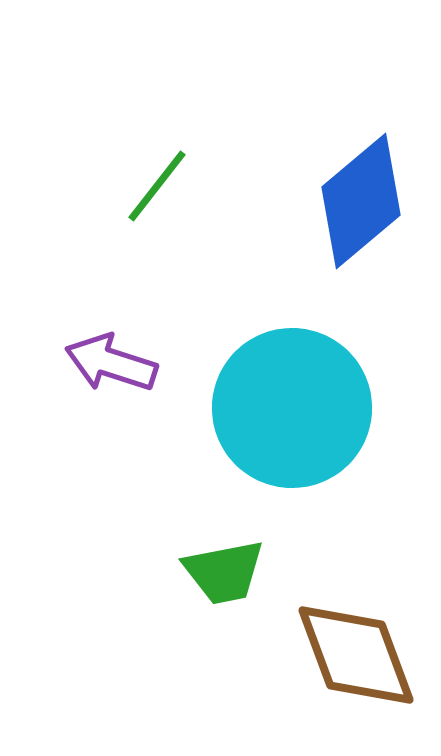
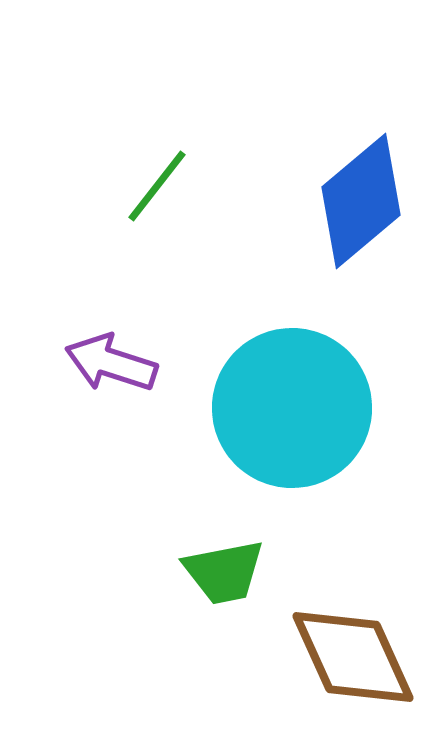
brown diamond: moved 3 px left, 2 px down; rotated 4 degrees counterclockwise
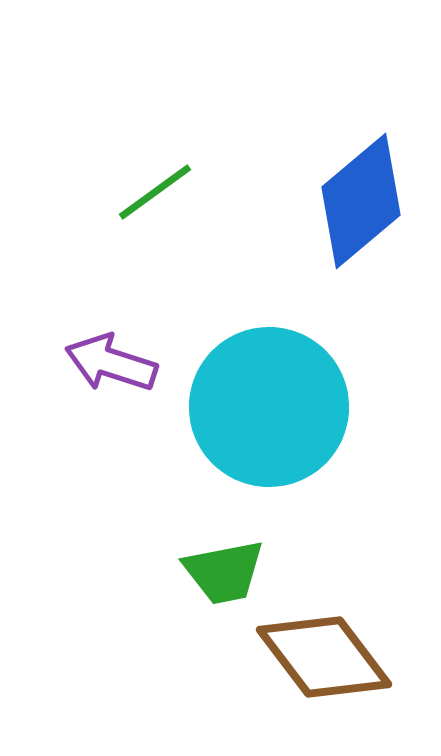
green line: moved 2 px left, 6 px down; rotated 16 degrees clockwise
cyan circle: moved 23 px left, 1 px up
brown diamond: moved 29 px left; rotated 13 degrees counterclockwise
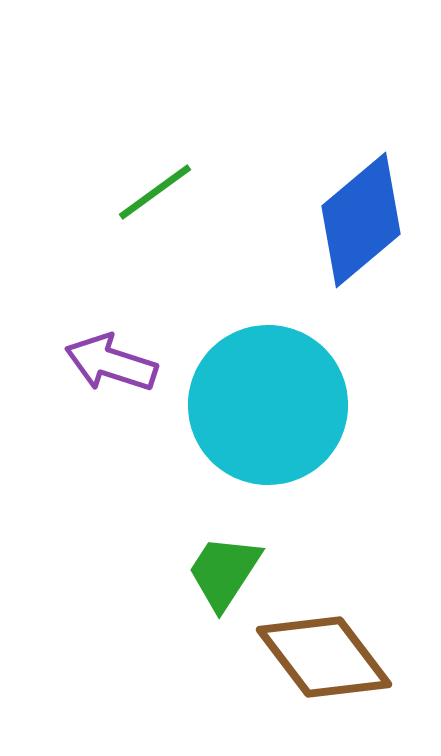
blue diamond: moved 19 px down
cyan circle: moved 1 px left, 2 px up
green trapezoid: rotated 134 degrees clockwise
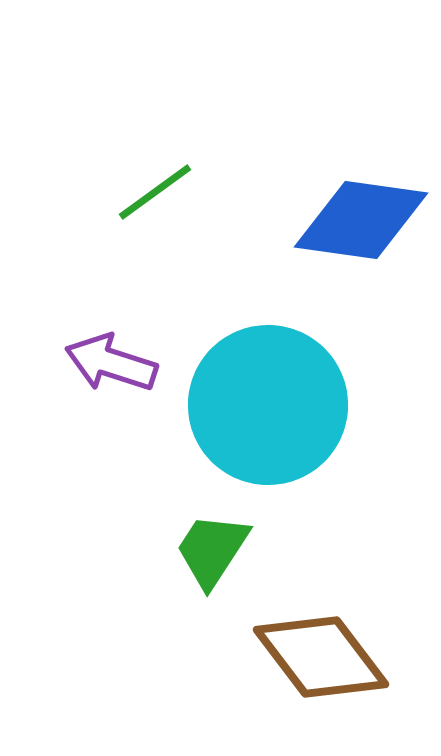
blue diamond: rotated 48 degrees clockwise
green trapezoid: moved 12 px left, 22 px up
brown diamond: moved 3 px left
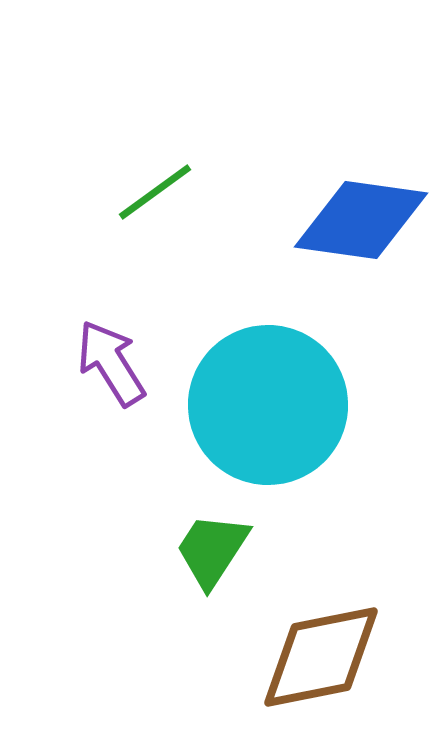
purple arrow: rotated 40 degrees clockwise
brown diamond: rotated 64 degrees counterclockwise
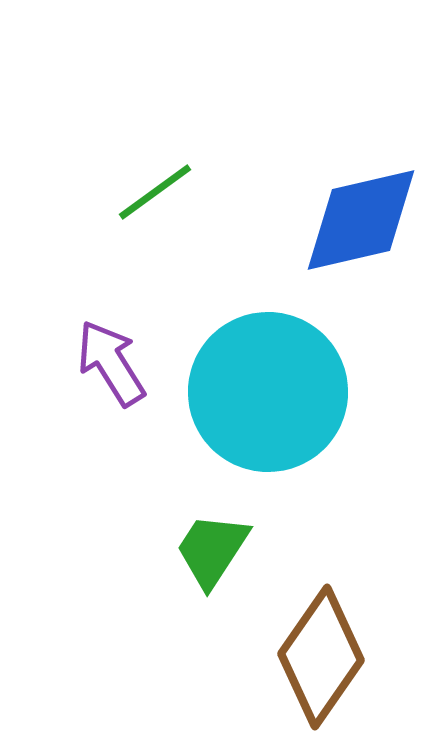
blue diamond: rotated 21 degrees counterclockwise
cyan circle: moved 13 px up
brown diamond: rotated 44 degrees counterclockwise
